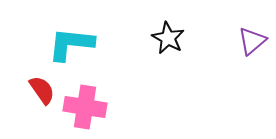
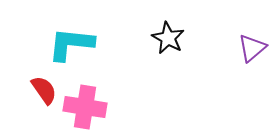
purple triangle: moved 7 px down
red semicircle: moved 2 px right
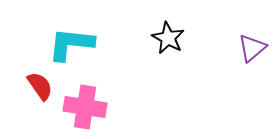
red semicircle: moved 4 px left, 4 px up
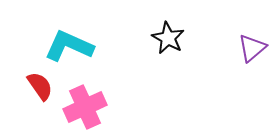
cyan L-shape: moved 2 px left, 2 px down; rotated 18 degrees clockwise
pink cross: rotated 33 degrees counterclockwise
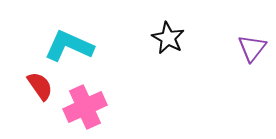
purple triangle: rotated 12 degrees counterclockwise
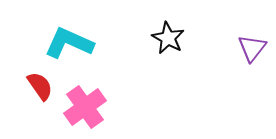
cyan L-shape: moved 3 px up
pink cross: rotated 12 degrees counterclockwise
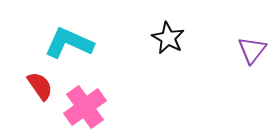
purple triangle: moved 2 px down
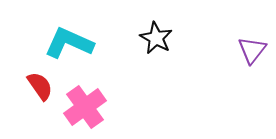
black star: moved 12 px left
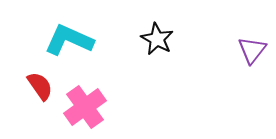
black star: moved 1 px right, 1 px down
cyan L-shape: moved 3 px up
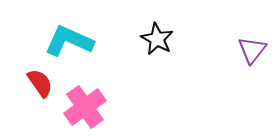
cyan L-shape: moved 1 px down
red semicircle: moved 3 px up
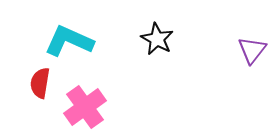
red semicircle: rotated 136 degrees counterclockwise
